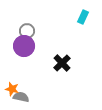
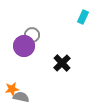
gray circle: moved 5 px right, 4 px down
orange star: rotated 24 degrees counterclockwise
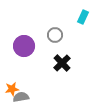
gray circle: moved 23 px right
gray semicircle: rotated 21 degrees counterclockwise
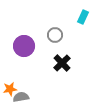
orange star: moved 2 px left
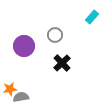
cyan rectangle: moved 9 px right; rotated 16 degrees clockwise
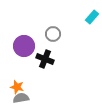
gray circle: moved 2 px left, 1 px up
black cross: moved 17 px left, 4 px up; rotated 24 degrees counterclockwise
orange star: moved 7 px right, 2 px up; rotated 24 degrees clockwise
gray semicircle: moved 1 px down
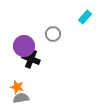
cyan rectangle: moved 7 px left
black cross: moved 14 px left
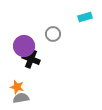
cyan rectangle: rotated 32 degrees clockwise
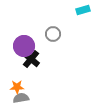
cyan rectangle: moved 2 px left, 7 px up
black cross: rotated 18 degrees clockwise
orange star: rotated 16 degrees counterclockwise
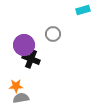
purple circle: moved 1 px up
black cross: rotated 18 degrees counterclockwise
orange star: moved 1 px left, 1 px up
